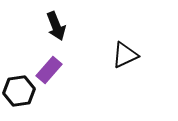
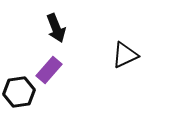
black arrow: moved 2 px down
black hexagon: moved 1 px down
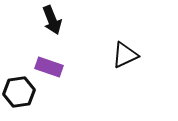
black arrow: moved 4 px left, 8 px up
purple rectangle: moved 3 px up; rotated 68 degrees clockwise
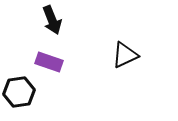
purple rectangle: moved 5 px up
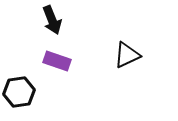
black triangle: moved 2 px right
purple rectangle: moved 8 px right, 1 px up
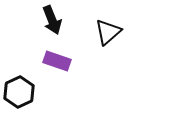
black triangle: moved 19 px left, 23 px up; rotated 16 degrees counterclockwise
black hexagon: rotated 16 degrees counterclockwise
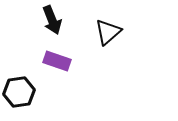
black hexagon: rotated 16 degrees clockwise
